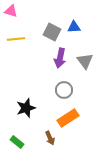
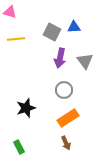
pink triangle: moved 1 px left, 1 px down
brown arrow: moved 16 px right, 5 px down
green rectangle: moved 2 px right, 5 px down; rotated 24 degrees clockwise
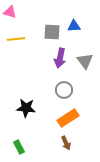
blue triangle: moved 1 px up
gray square: rotated 24 degrees counterclockwise
black star: rotated 24 degrees clockwise
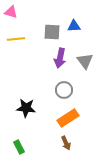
pink triangle: moved 1 px right
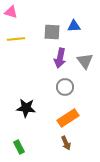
gray circle: moved 1 px right, 3 px up
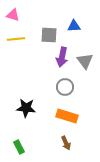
pink triangle: moved 2 px right, 3 px down
gray square: moved 3 px left, 3 px down
purple arrow: moved 2 px right, 1 px up
orange rectangle: moved 1 px left, 2 px up; rotated 50 degrees clockwise
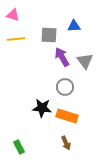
purple arrow: rotated 138 degrees clockwise
black star: moved 16 px right
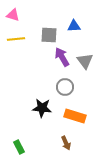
orange rectangle: moved 8 px right
